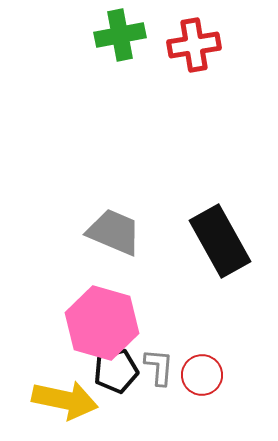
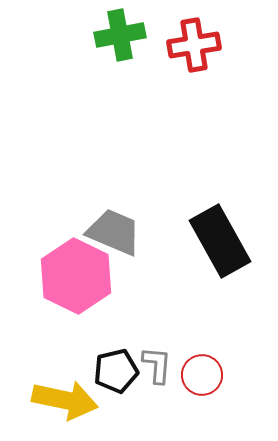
pink hexagon: moved 26 px left, 47 px up; rotated 10 degrees clockwise
gray L-shape: moved 2 px left, 2 px up
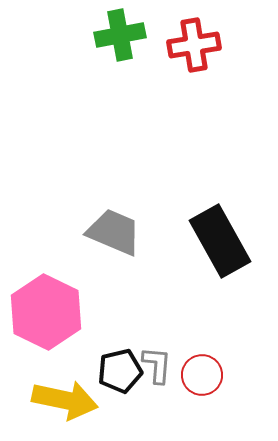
pink hexagon: moved 30 px left, 36 px down
black pentagon: moved 4 px right
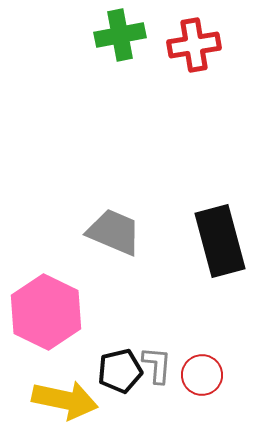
black rectangle: rotated 14 degrees clockwise
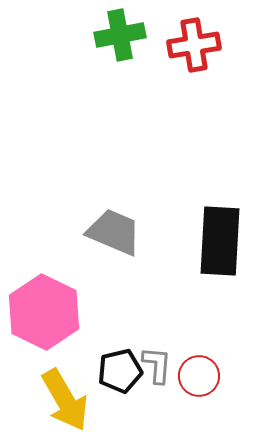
black rectangle: rotated 18 degrees clockwise
pink hexagon: moved 2 px left
red circle: moved 3 px left, 1 px down
yellow arrow: rotated 48 degrees clockwise
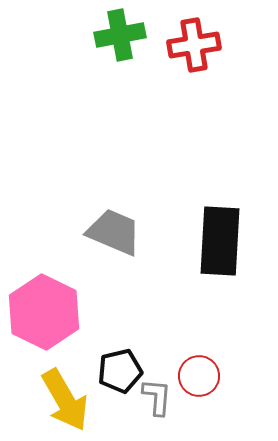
gray L-shape: moved 32 px down
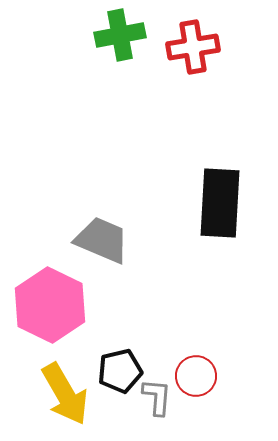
red cross: moved 1 px left, 2 px down
gray trapezoid: moved 12 px left, 8 px down
black rectangle: moved 38 px up
pink hexagon: moved 6 px right, 7 px up
red circle: moved 3 px left
yellow arrow: moved 6 px up
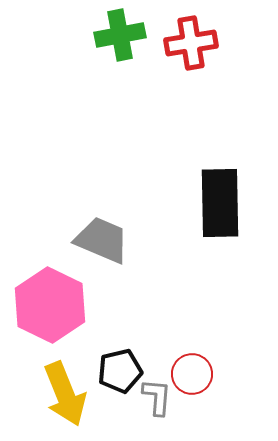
red cross: moved 2 px left, 4 px up
black rectangle: rotated 4 degrees counterclockwise
red circle: moved 4 px left, 2 px up
yellow arrow: rotated 8 degrees clockwise
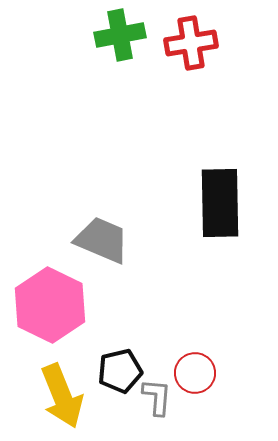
red circle: moved 3 px right, 1 px up
yellow arrow: moved 3 px left, 2 px down
